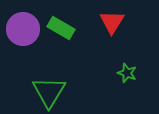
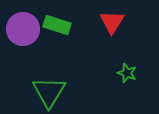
green rectangle: moved 4 px left, 3 px up; rotated 12 degrees counterclockwise
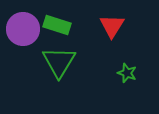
red triangle: moved 4 px down
green triangle: moved 10 px right, 30 px up
